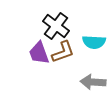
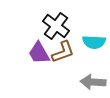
purple trapezoid: rotated 10 degrees counterclockwise
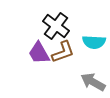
gray arrow: rotated 25 degrees clockwise
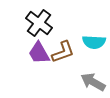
black cross: moved 17 px left, 3 px up
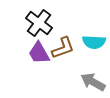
brown L-shape: moved 4 px up
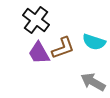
black cross: moved 3 px left, 3 px up
cyan semicircle: rotated 15 degrees clockwise
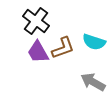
black cross: moved 1 px down
purple trapezoid: moved 1 px left, 1 px up
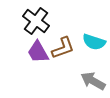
gray arrow: moved 1 px up
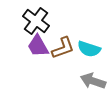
cyan semicircle: moved 5 px left, 7 px down
purple trapezoid: moved 6 px up
gray arrow: rotated 10 degrees counterclockwise
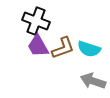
black cross: rotated 16 degrees counterclockwise
